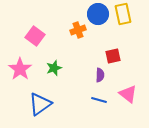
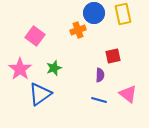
blue circle: moved 4 px left, 1 px up
blue triangle: moved 10 px up
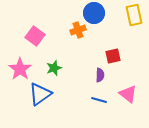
yellow rectangle: moved 11 px right, 1 px down
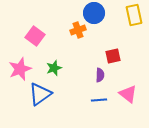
pink star: rotated 15 degrees clockwise
blue line: rotated 21 degrees counterclockwise
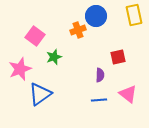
blue circle: moved 2 px right, 3 px down
red square: moved 5 px right, 1 px down
green star: moved 11 px up
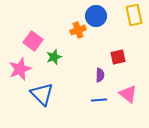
pink square: moved 2 px left, 5 px down
blue triangle: moved 2 px right; rotated 40 degrees counterclockwise
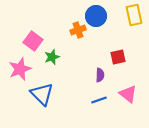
green star: moved 2 px left
blue line: rotated 14 degrees counterclockwise
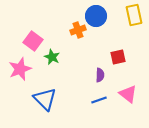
green star: rotated 28 degrees counterclockwise
blue triangle: moved 3 px right, 5 px down
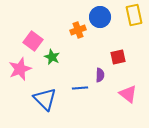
blue circle: moved 4 px right, 1 px down
blue line: moved 19 px left, 12 px up; rotated 14 degrees clockwise
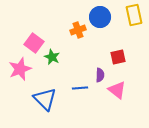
pink square: moved 1 px right, 2 px down
pink triangle: moved 11 px left, 4 px up
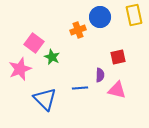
pink triangle: rotated 24 degrees counterclockwise
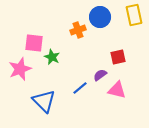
pink square: rotated 30 degrees counterclockwise
purple semicircle: rotated 128 degrees counterclockwise
blue line: rotated 35 degrees counterclockwise
blue triangle: moved 1 px left, 2 px down
